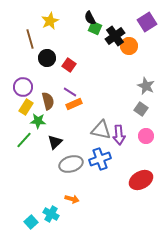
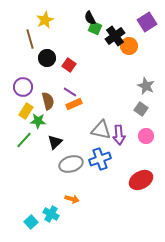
yellow star: moved 5 px left, 1 px up
yellow rectangle: moved 4 px down
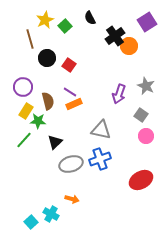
green square: moved 30 px left, 2 px up; rotated 24 degrees clockwise
gray square: moved 6 px down
purple arrow: moved 41 px up; rotated 24 degrees clockwise
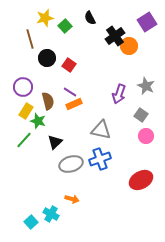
yellow star: moved 2 px up; rotated 12 degrees clockwise
green star: rotated 14 degrees clockwise
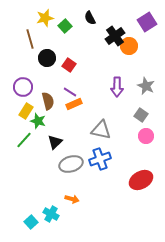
purple arrow: moved 2 px left, 7 px up; rotated 18 degrees counterclockwise
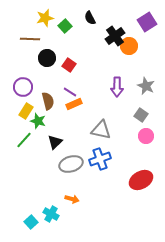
brown line: rotated 72 degrees counterclockwise
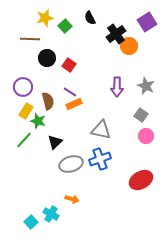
black cross: moved 1 px right, 2 px up
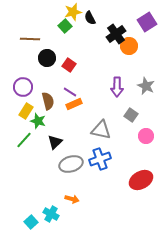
yellow star: moved 28 px right, 6 px up
gray square: moved 10 px left
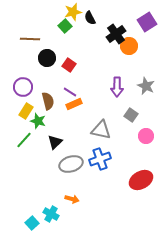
cyan square: moved 1 px right, 1 px down
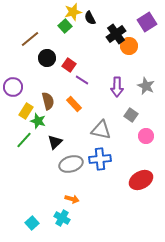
brown line: rotated 42 degrees counterclockwise
purple circle: moved 10 px left
purple line: moved 12 px right, 12 px up
orange rectangle: rotated 70 degrees clockwise
blue cross: rotated 15 degrees clockwise
cyan cross: moved 11 px right, 4 px down
